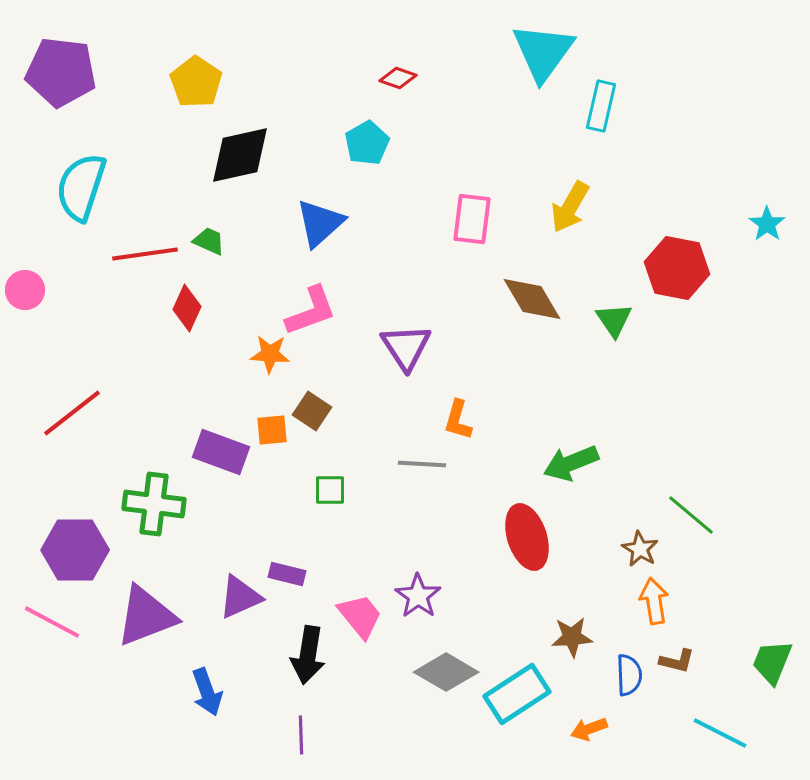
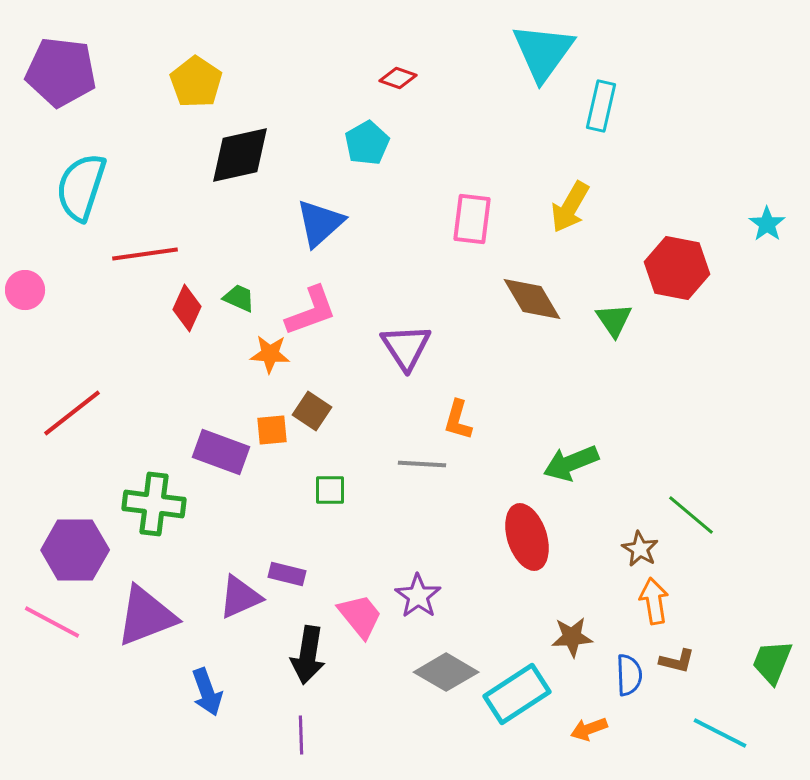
green trapezoid at (209, 241): moved 30 px right, 57 px down
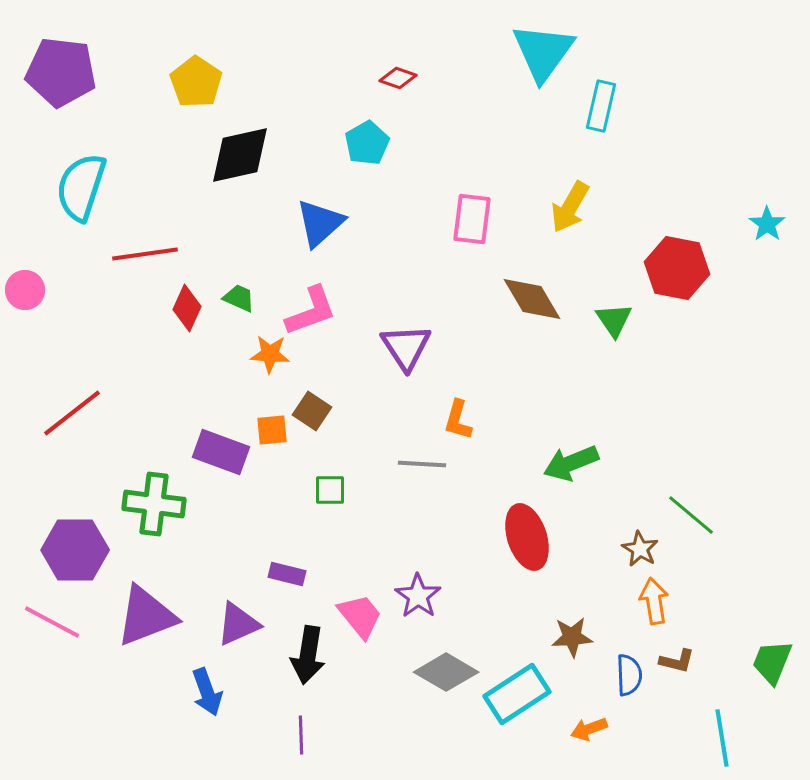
purple triangle at (240, 597): moved 2 px left, 27 px down
cyan line at (720, 733): moved 2 px right, 5 px down; rotated 54 degrees clockwise
